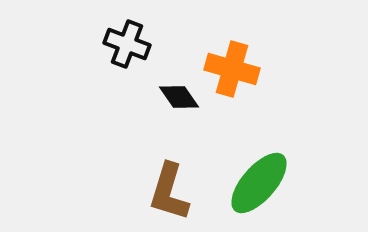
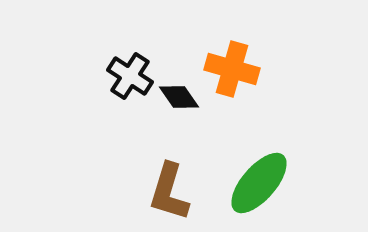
black cross: moved 3 px right, 32 px down; rotated 12 degrees clockwise
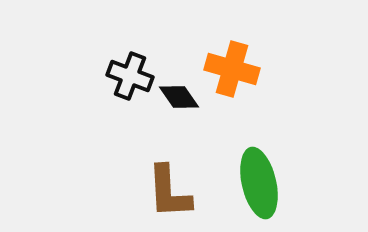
black cross: rotated 12 degrees counterclockwise
green ellipse: rotated 54 degrees counterclockwise
brown L-shape: rotated 20 degrees counterclockwise
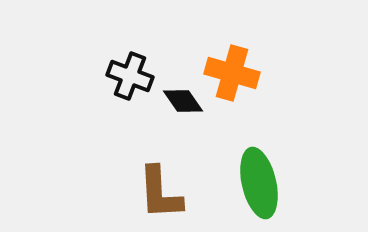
orange cross: moved 4 px down
black diamond: moved 4 px right, 4 px down
brown L-shape: moved 9 px left, 1 px down
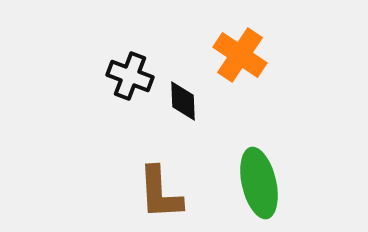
orange cross: moved 8 px right, 18 px up; rotated 18 degrees clockwise
black diamond: rotated 33 degrees clockwise
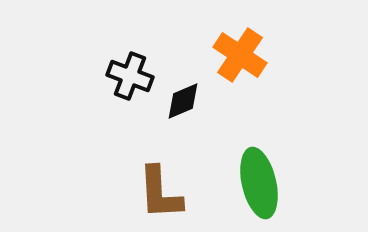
black diamond: rotated 69 degrees clockwise
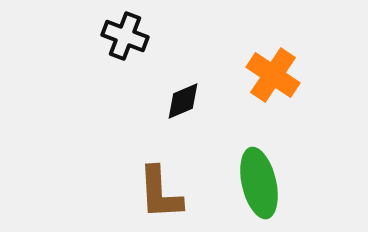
orange cross: moved 33 px right, 20 px down
black cross: moved 5 px left, 40 px up
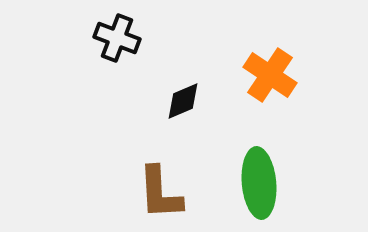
black cross: moved 8 px left, 2 px down
orange cross: moved 3 px left
green ellipse: rotated 8 degrees clockwise
